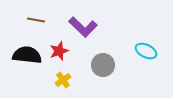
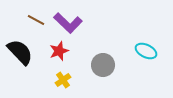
brown line: rotated 18 degrees clockwise
purple L-shape: moved 15 px left, 4 px up
black semicircle: moved 7 px left, 3 px up; rotated 40 degrees clockwise
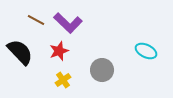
gray circle: moved 1 px left, 5 px down
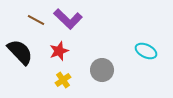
purple L-shape: moved 4 px up
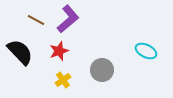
purple L-shape: rotated 84 degrees counterclockwise
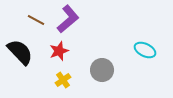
cyan ellipse: moved 1 px left, 1 px up
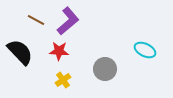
purple L-shape: moved 2 px down
red star: rotated 24 degrees clockwise
gray circle: moved 3 px right, 1 px up
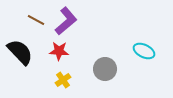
purple L-shape: moved 2 px left
cyan ellipse: moved 1 px left, 1 px down
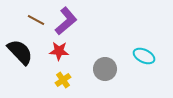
cyan ellipse: moved 5 px down
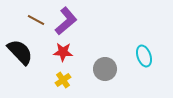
red star: moved 4 px right, 1 px down
cyan ellipse: rotated 45 degrees clockwise
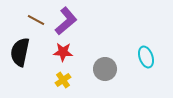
black semicircle: rotated 124 degrees counterclockwise
cyan ellipse: moved 2 px right, 1 px down
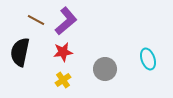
red star: rotated 12 degrees counterclockwise
cyan ellipse: moved 2 px right, 2 px down
